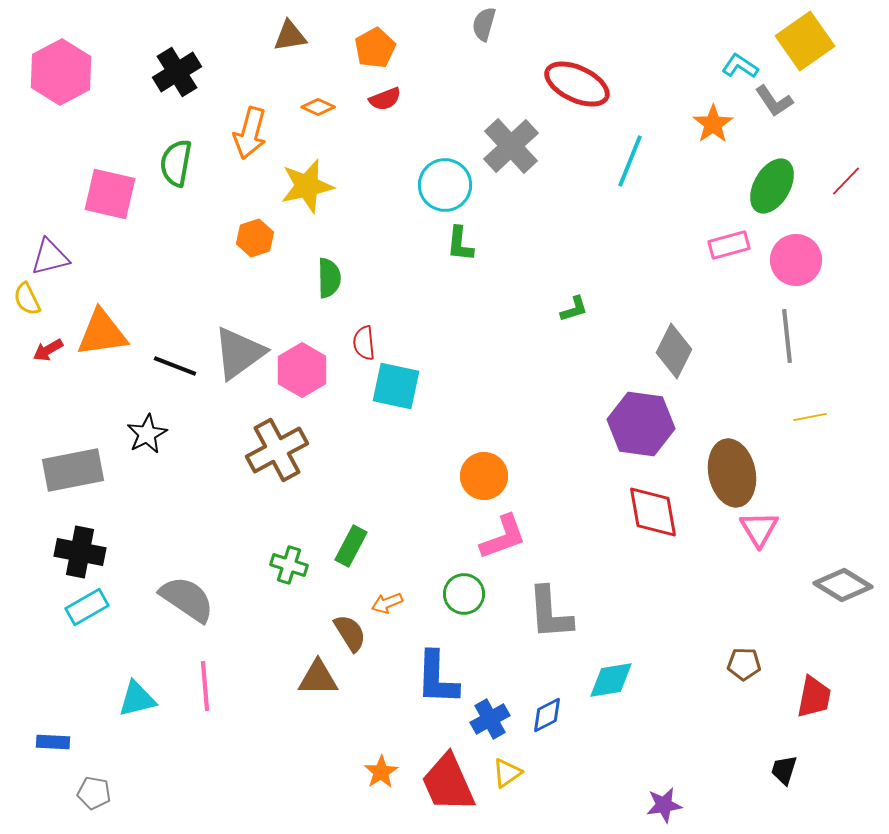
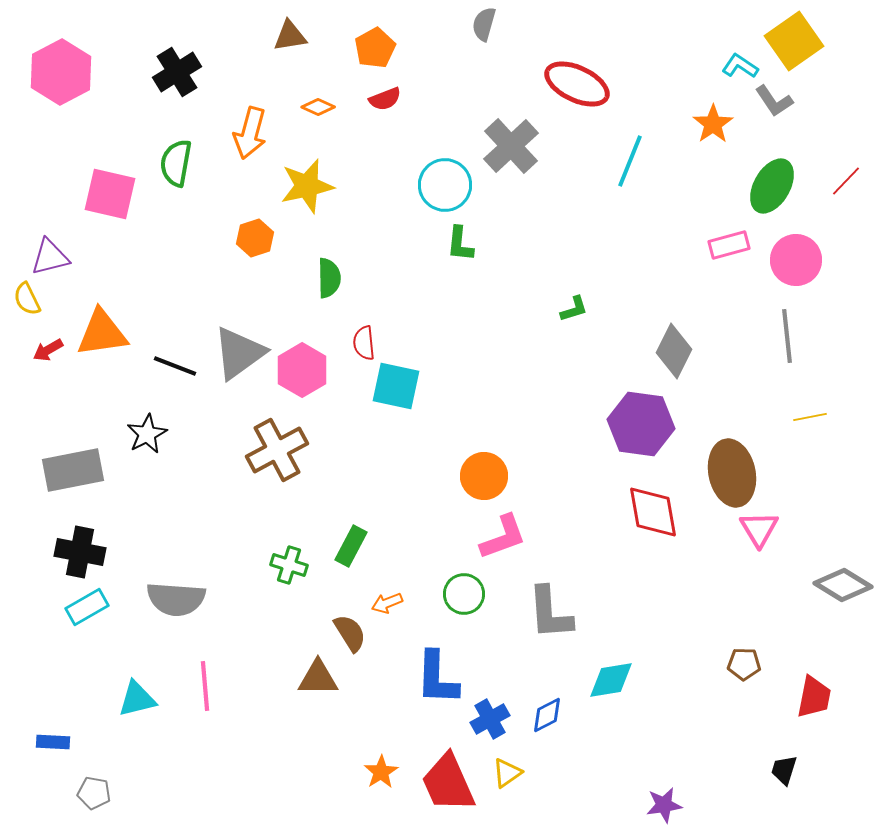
yellow square at (805, 41): moved 11 px left
gray semicircle at (187, 599): moved 11 px left; rotated 150 degrees clockwise
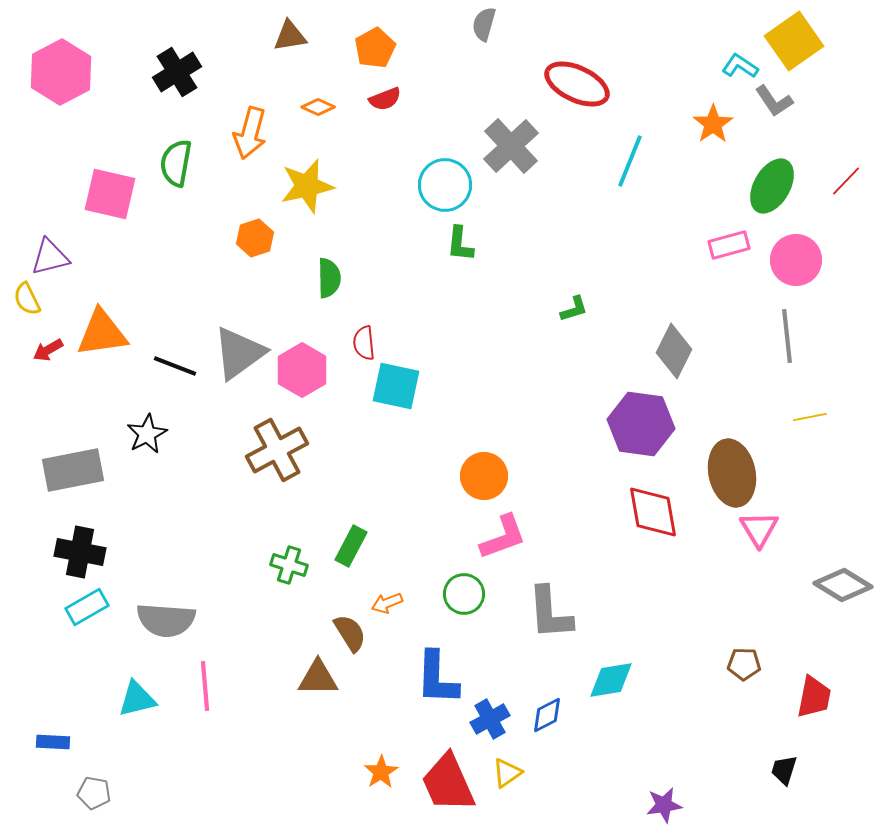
gray semicircle at (176, 599): moved 10 px left, 21 px down
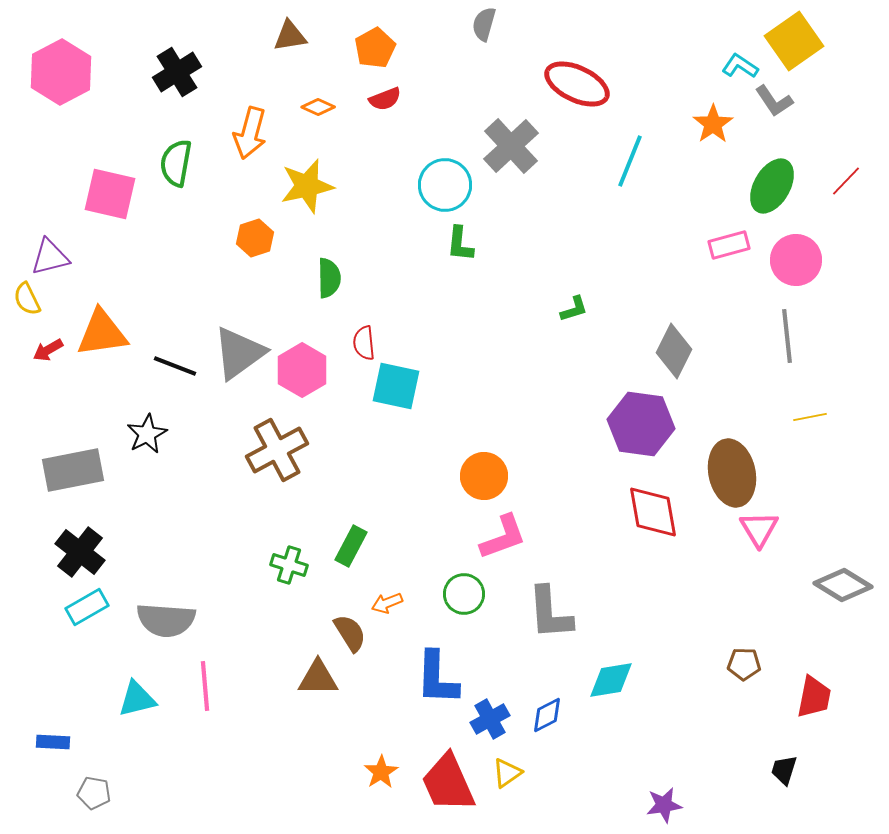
black cross at (80, 552): rotated 27 degrees clockwise
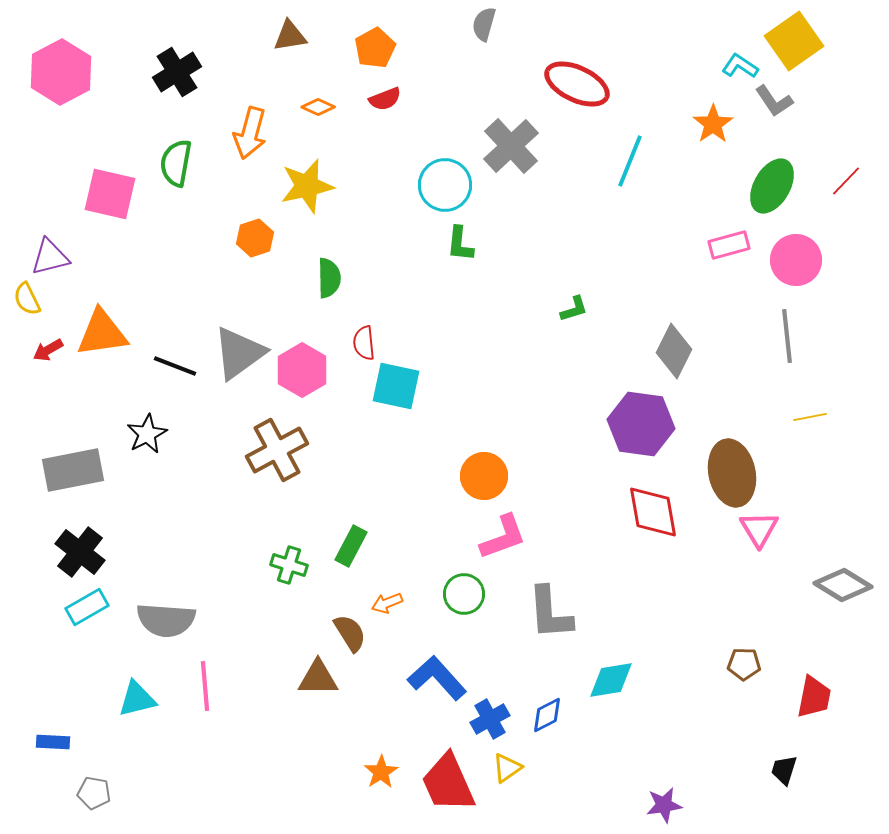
blue L-shape at (437, 678): rotated 136 degrees clockwise
yellow triangle at (507, 773): moved 5 px up
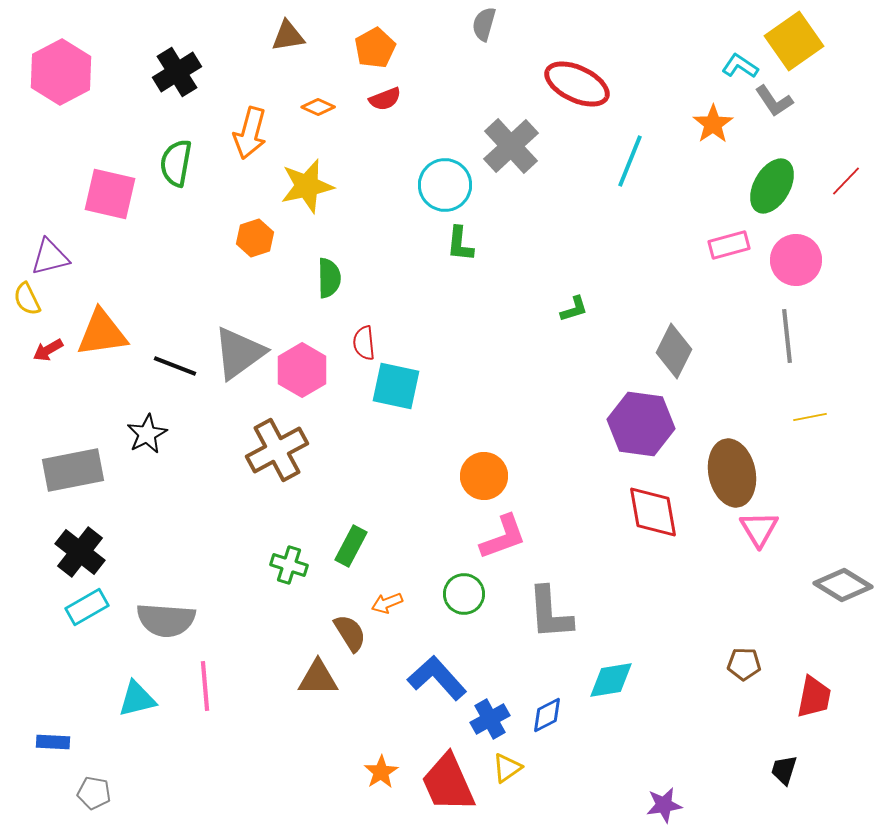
brown triangle at (290, 36): moved 2 px left
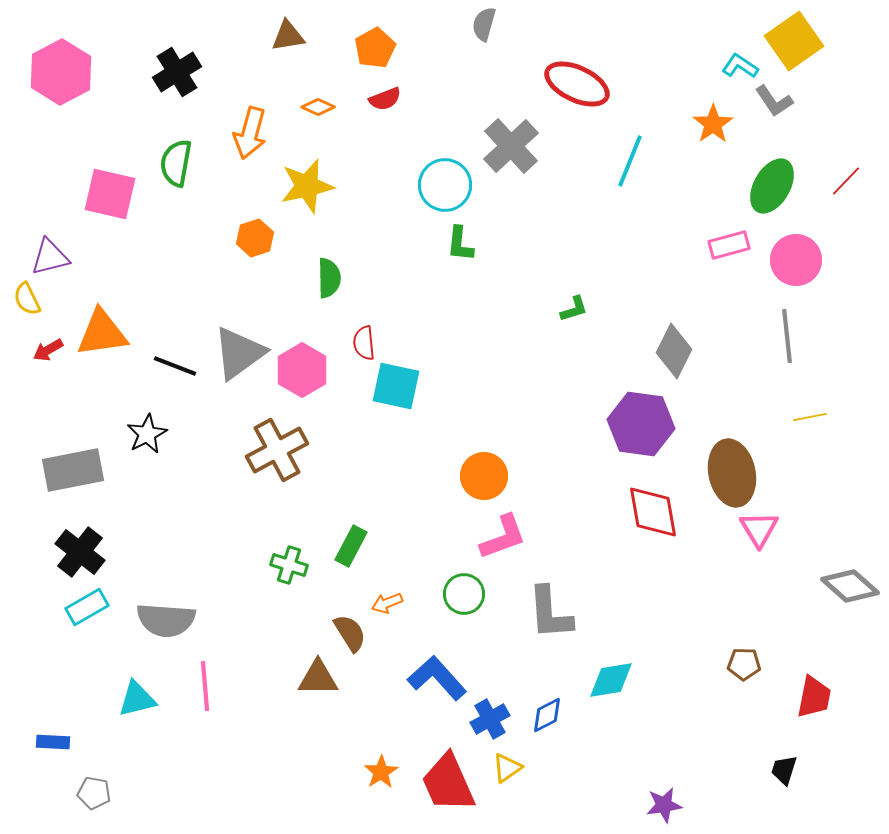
gray diamond at (843, 585): moved 7 px right, 1 px down; rotated 10 degrees clockwise
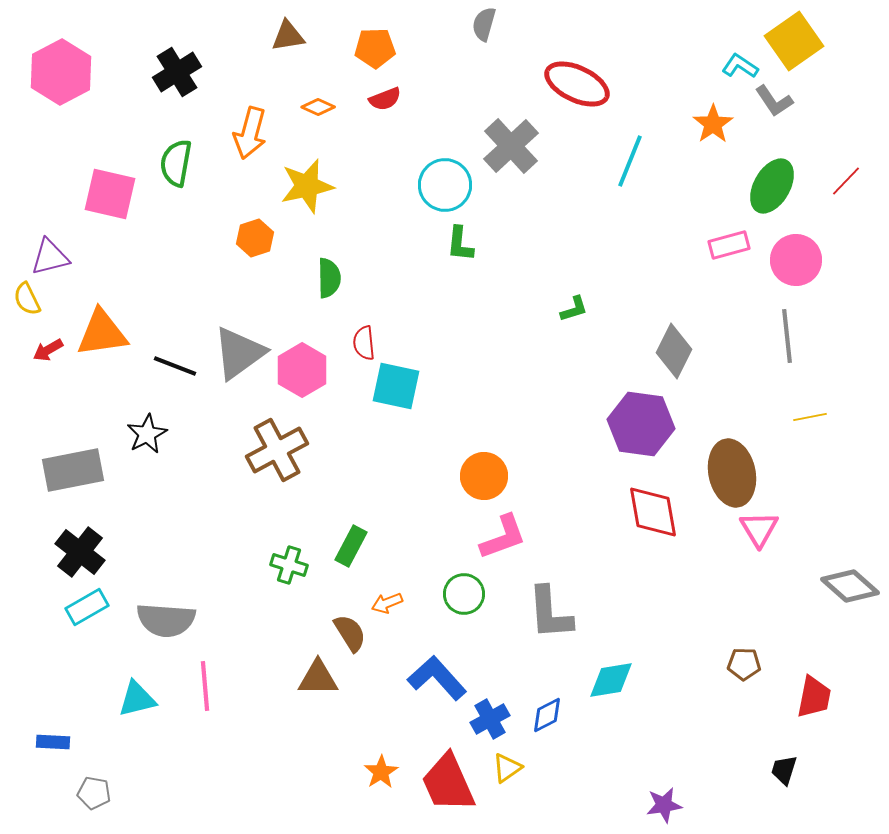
orange pentagon at (375, 48): rotated 27 degrees clockwise
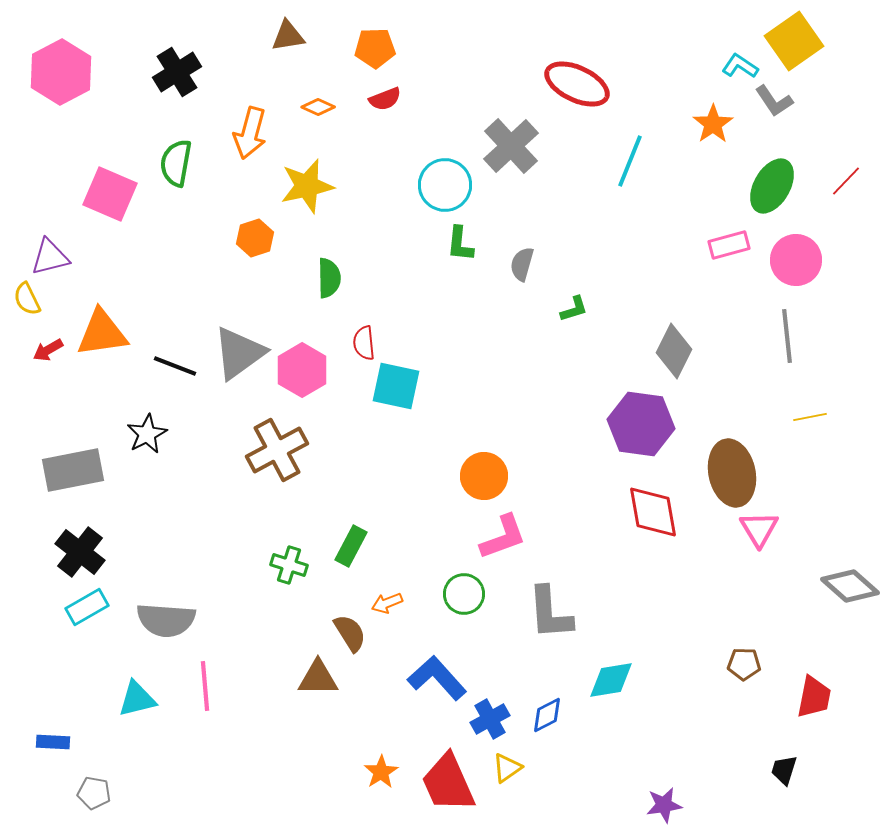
gray semicircle at (484, 24): moved 38 px right, 240 px down
pink square at (110, 194): rotated 10 degrees clockwise
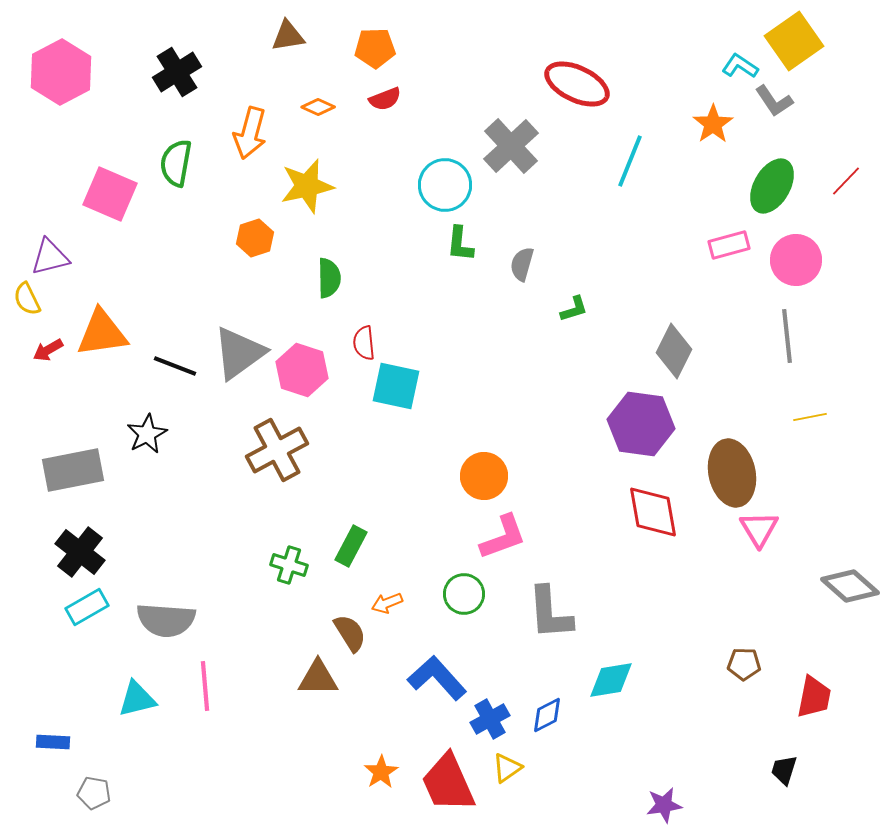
pink hexagon at (302, 370): rotated 12 degrees counterclockwise
